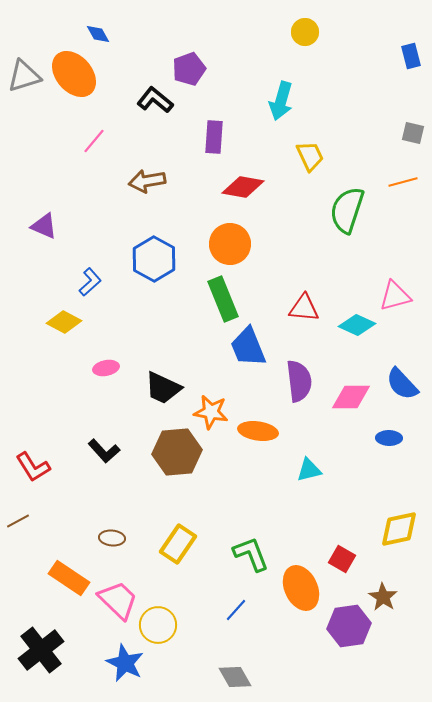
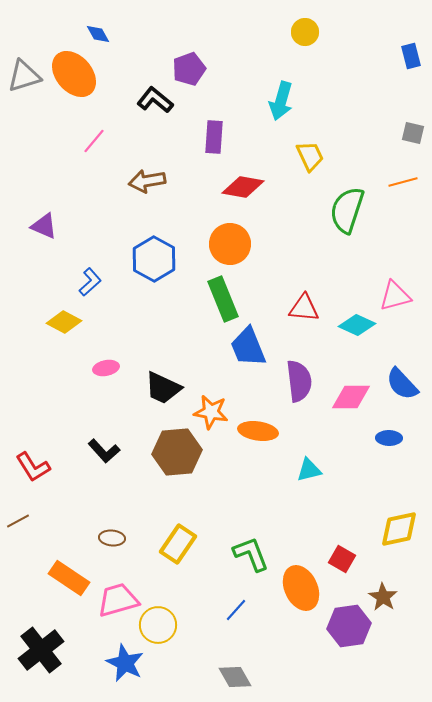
pink trapezoid at (118, 600): rotated 60 degrees counterclockwise
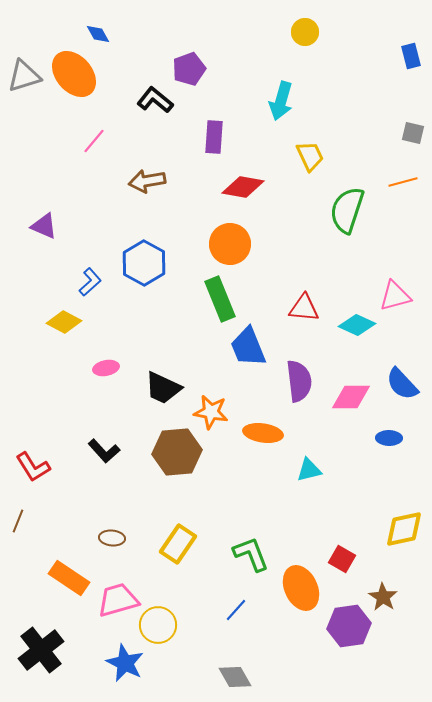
blue hexagon at (154, 259): moved 10 px left, 4 px down
green rectangle at (223, 299): moved 3 px left
orange ellipse at (258, 431): moved 5 px right, 2 px down
brown line at (18, 521): rotated 40 degrees counterclockwise
yellow diamond at (399, 529): moved 5 px right
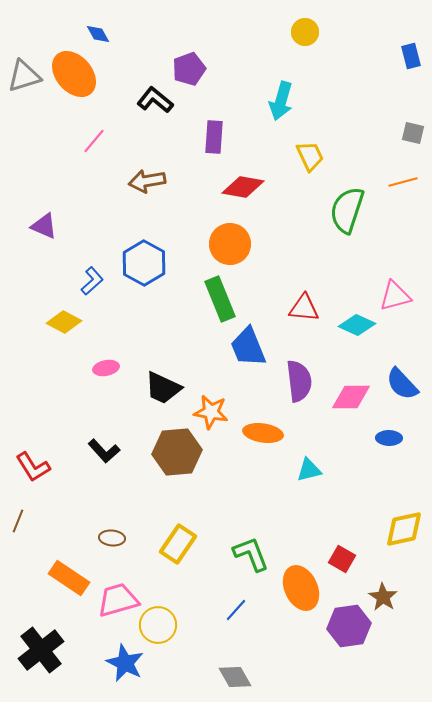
blue L-shape at (90, 282): moved 2 px right, 1 px up
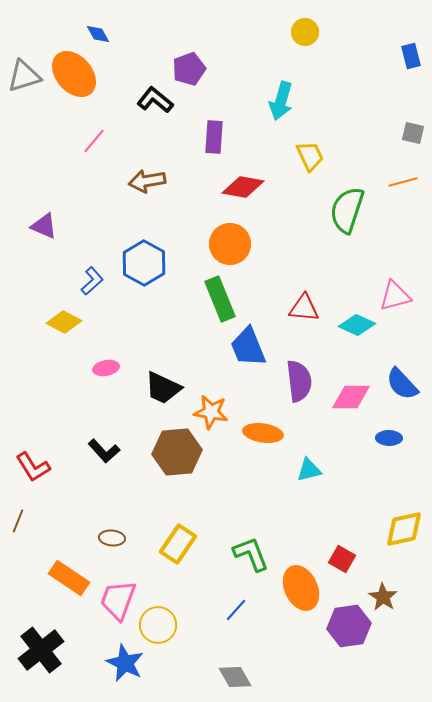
pink trapezoid at (118, 600): rotated 54 degrees counterclockwise
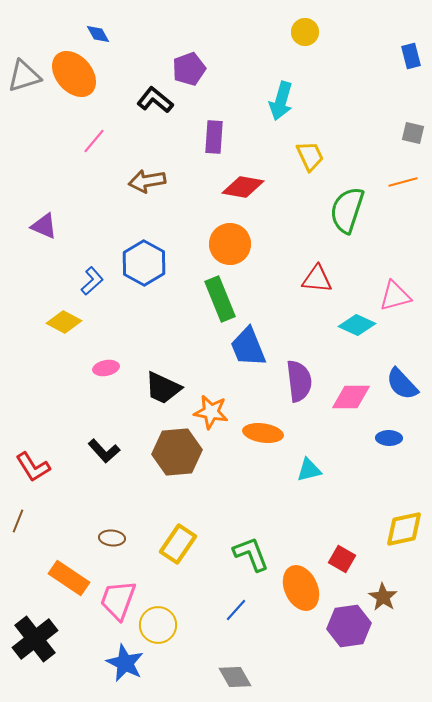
red triangle at (304, 308): moved 13 px right, 29 px up
black cross at (41, 650): moved 6 px left, 11 px up
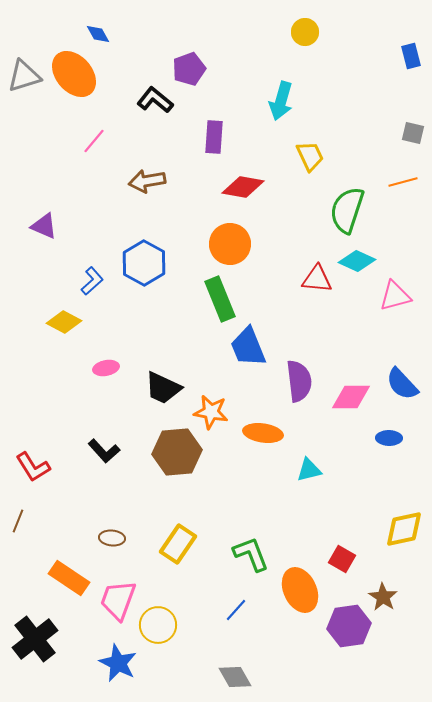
cyan diamond at (357, 325): moved 64 px up
orange ellipse at (301, 588): moved 1 px left, 2 px down
blue star at (125, 663): moved 7 px left
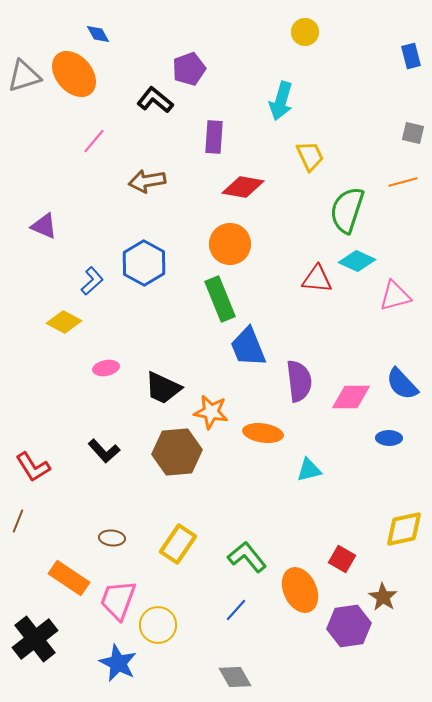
green L-shape at (251, 554): moved 4 px left, 3 px down; rotated 18 degrees counterclockwise
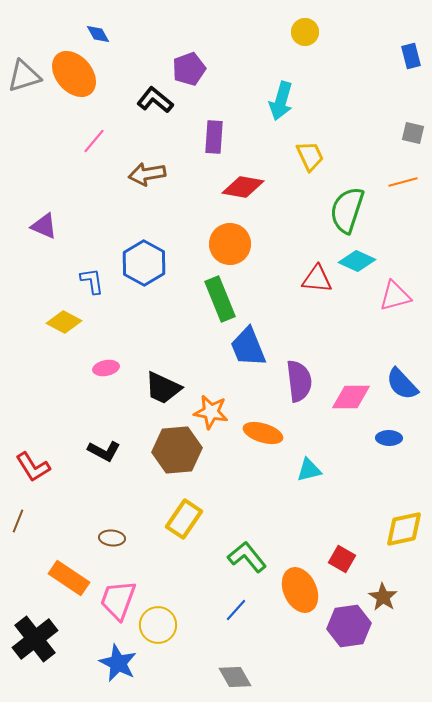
brown arrow at (147, 181): moved 7 px up
blue L-shape at (92, 281): rotated 56 degrees counterclockwise
orange ellipse at (263, 433): rotated 9 degrees clockwise
black L-shape at (104, 451): rotated 20 degrees counterclockwise
brown hexagon at (177, 452): moved 2 px up
yellow rectangle at (178, 544): moved 6 px right, 25 px up
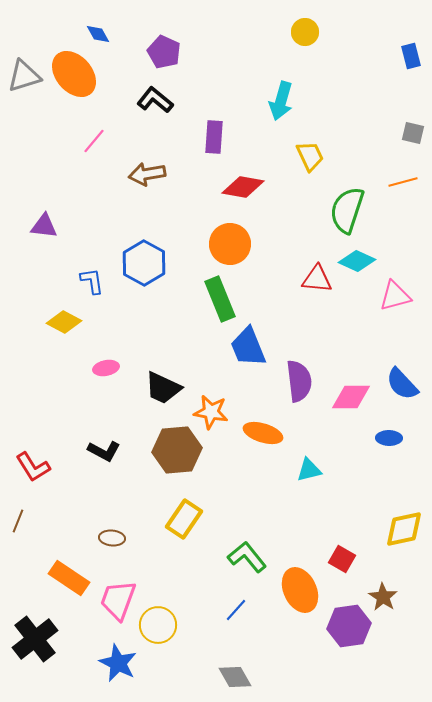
purple pentagon at (189, 69): moved 25 px left, 17 px up; rotated 28 degrees counterclockwise
purple triangle at (44, 226): rotated 16 degrees counterclockwise
